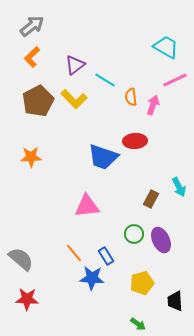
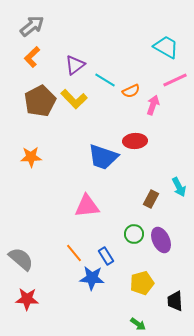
orange semicircle: moved 6 px up; rotated 108 degrees counterclockwise
brown pentagon: moved 2 px right
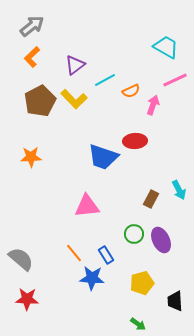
cyan line: rotated 60 degrees counterclockwise
cyan arrow: moved 3 px down
blue rectangle: moved 1 px up
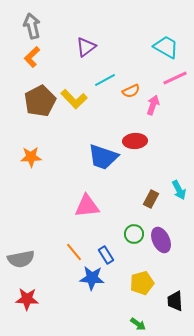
gray arrow: rotated 65 degrees counterclockwise
purple triangle: moved 11 px right, 18 px up
pink line: moved 2 px up
orange line: moved 1 px up
gray semicircle: rotated 128 degrees clockwise
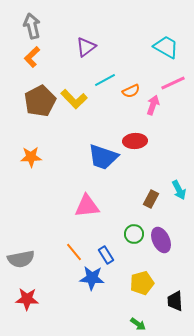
pink line: moved 2 px left, 5 px down
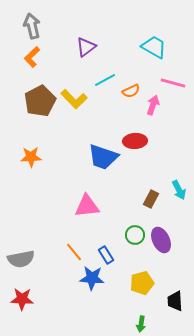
cyan trapezoid: moved 12 px left
pink line: rotated 40 degrees clockwise
green circle: moved 1 px right, 1 px down
red star: moved 5 px left
green arrow: moved 3 px right; rotated 63 degrees clockwise
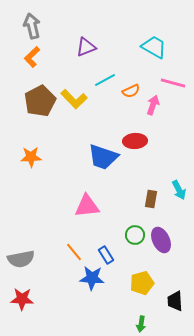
purple triangle: rotated 15 degrees clockwise
brown rectangle: rotated 18 degrees counterclockwise
